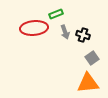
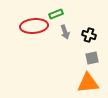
red ellipse: moved 2 px up
black cross: moved 6 px right
gray square: rotated 24 degrees clockwise
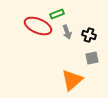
green rectangle: moved 1 px right
red ellipse: moved 4 px right; rotated 28 degrees clockwise
gray arrow: moved 2 px right
orange triangle: moved 16 px left, 3 px up; rotated 35 degrees counterclockwise
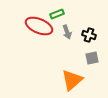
red ellipse: moved 1 px right
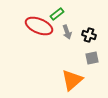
green rectangle: rotated 16 degrees counterclockwise
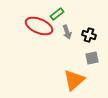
orange triangle: moved 2 px right
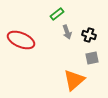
red ellipse: moved 18 px left, 14 px down
